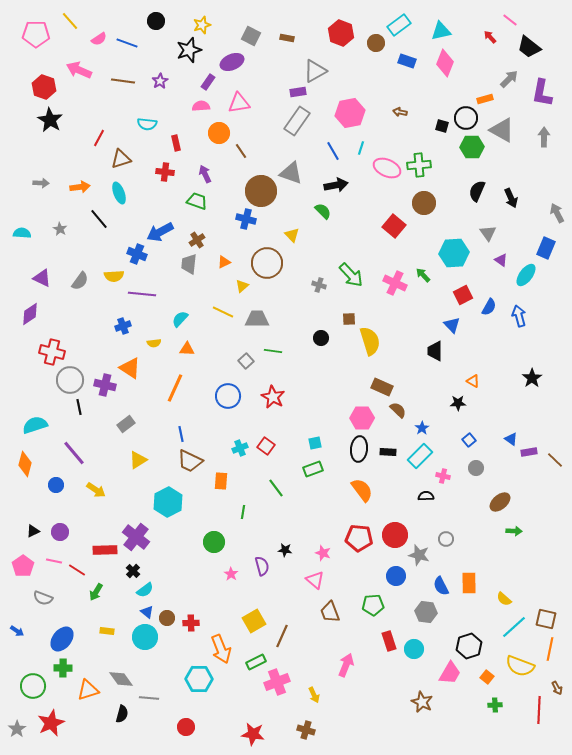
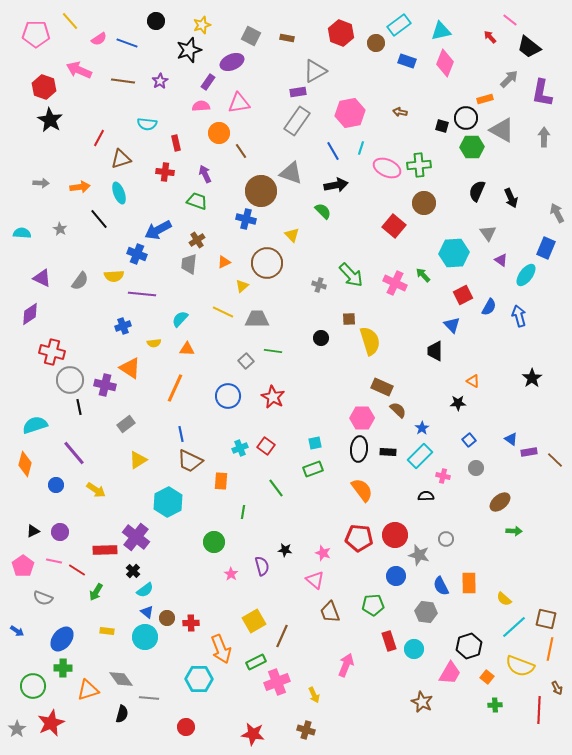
blue arrow at (160, 232): moved 2 px left, 2 px up
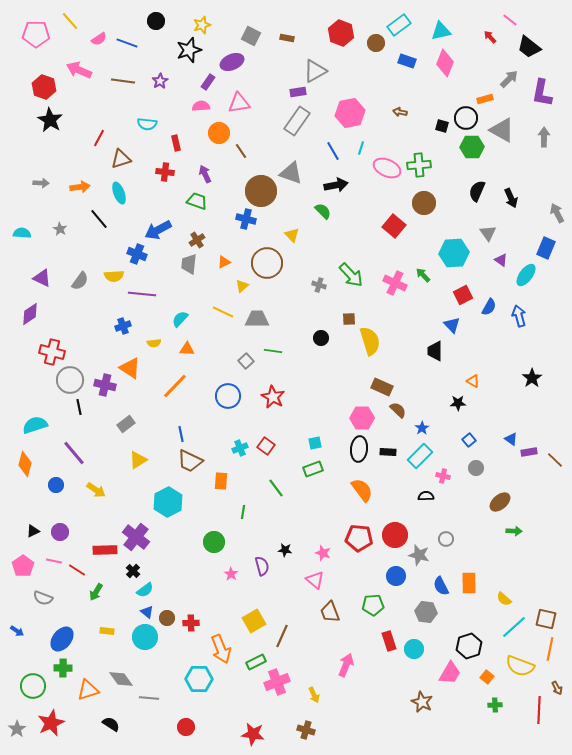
orange line at (175, 388): moved 2 px up; rotated 20 degrees clockwise
black semicircle at (122, 714): moved 11 px left, 10 px down; rotated 72 degrees counterclockwise
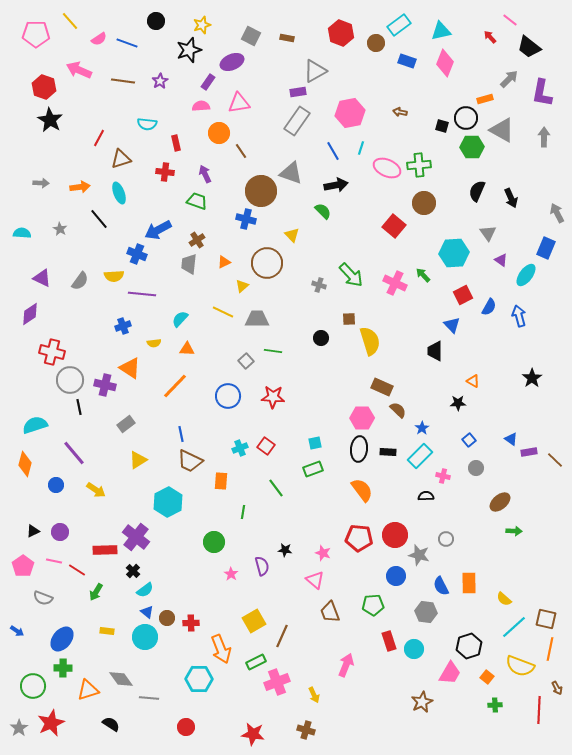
red star at (273, 397): rotated 25 degrees counterclockwise
brown star at (422, 702): rotated 20 degrees clockwise
gray star at (17, 729): moved 2 px right, 1 px up
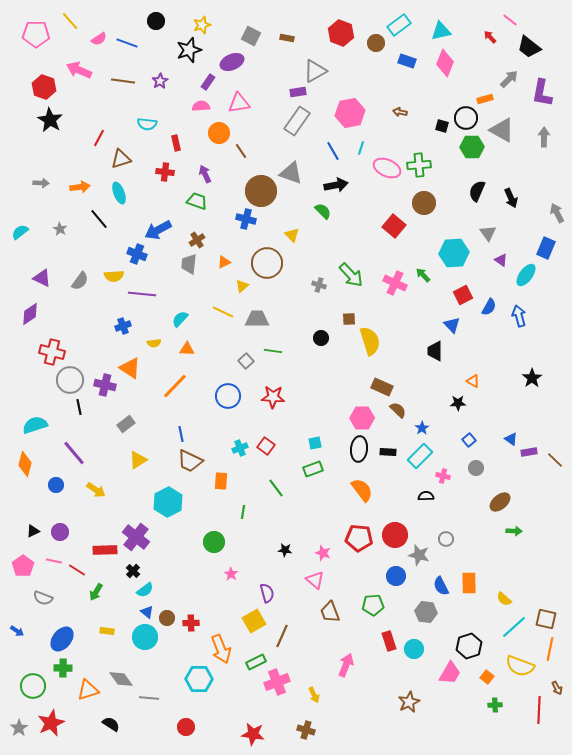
cyan semicircle at (22, 233): moved 2 px left, 1 px up; rotated 42 degrees counterclockwise
purple semicircle at (262, 566): moved 5 px right, 27 px down
brown star at (422, 702): moved 13 px left
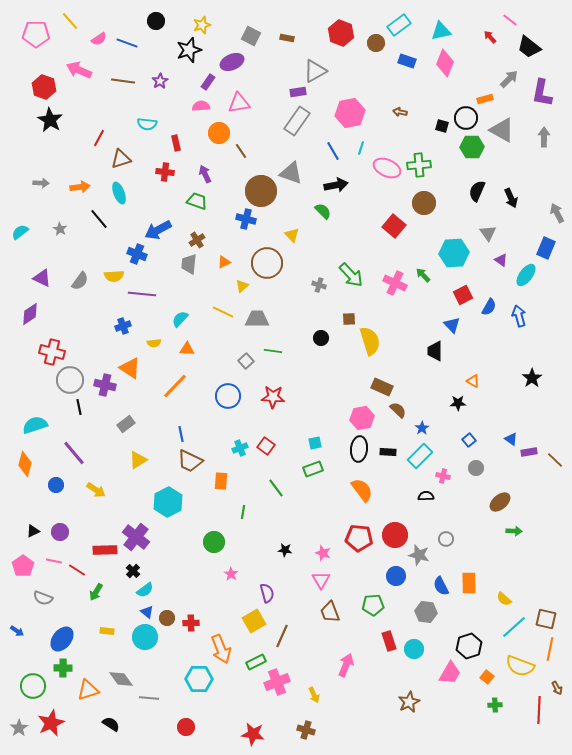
pink hexagon at (362, 418): rotated 10 degrees counterclockwise
pink triangle at (315, 580): moved 6 px right; rotated 18 degrees clockwise
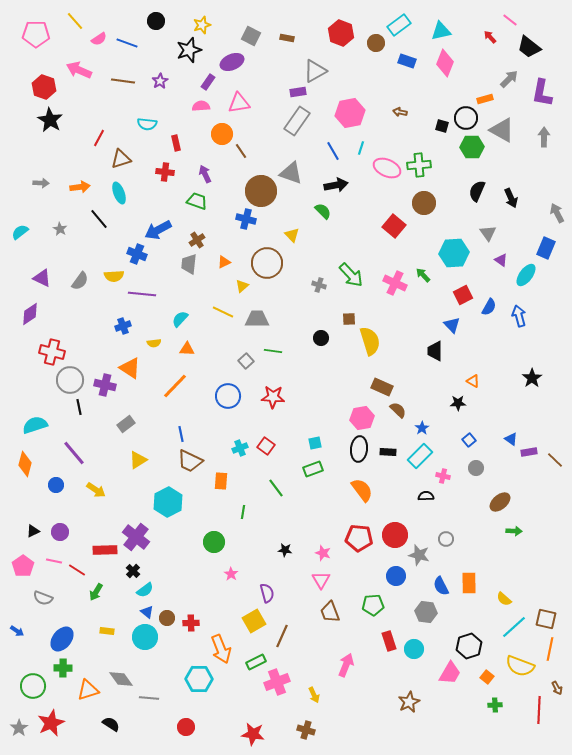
yellow line at (70, 21): moved 5 px right
orange circle at (219, 133): moved 3 px right, 1 px down
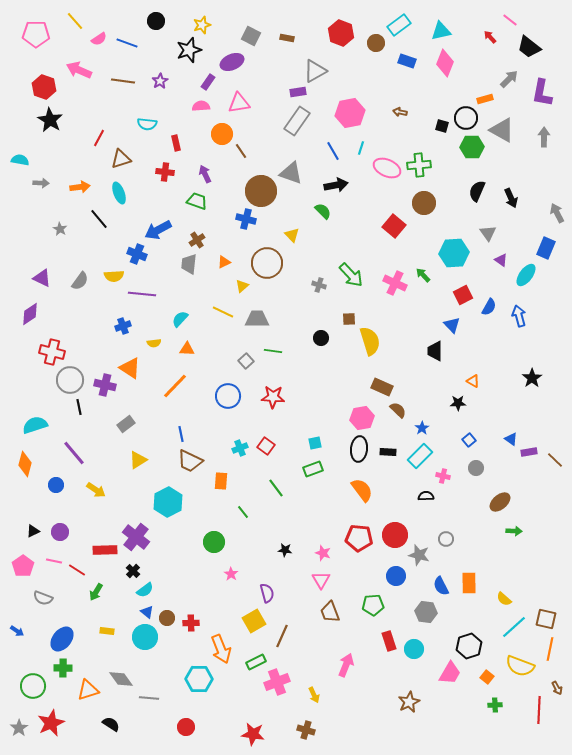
cyan semicircle at (20, 232): moved 72 px up; rotated 48 degrees clockwise
green line at (243, 512): rotated 48 degrees counterclockwise
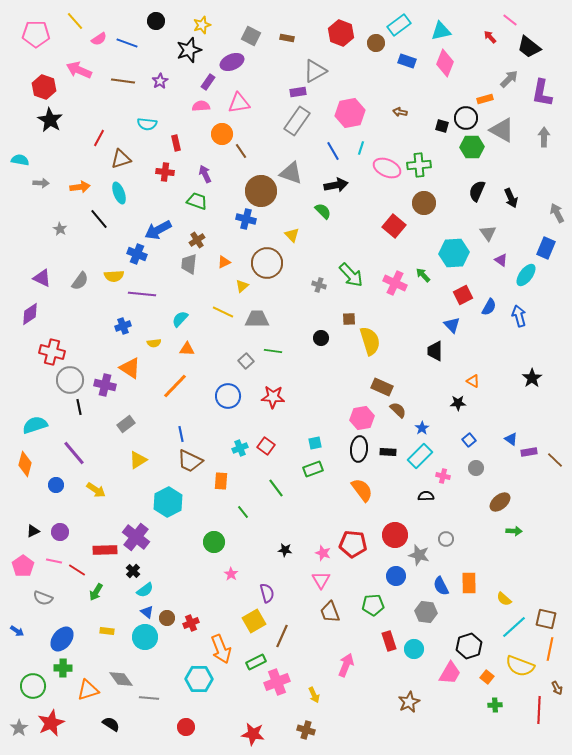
red pentagon at (359, 538): moved 6 px left, 6 px down
red cross at (191, 623): rotated 21 degrees counterclockwise
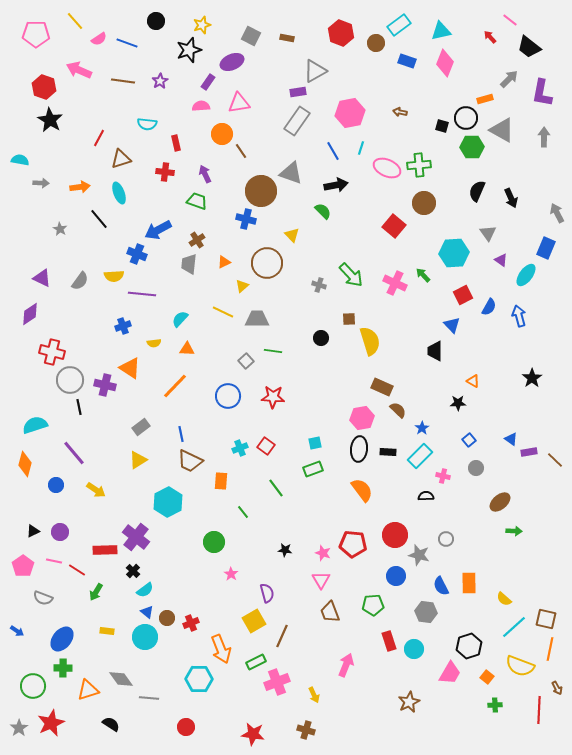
gray rectangle at (126, 424): moved 15 px right, 3 px down
